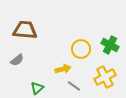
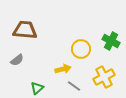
green cross: moved 1 px right, 4 px up
yellow cross: moved 1 px left
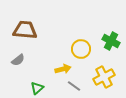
gray semicircle: moved 1 px right
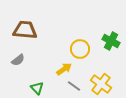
yellow circle: moved 1 px left
yellow arrow: moved 1 px right; rotated 21 degrees counterclockwise
yellow cross: moved 3 px left, 7 px down; rotated 25 degrees counterclockwise
green triangle: rotated 32 degrees counterclockwise
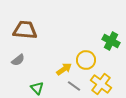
yellow circle: moved 6 px right, 11 px down
